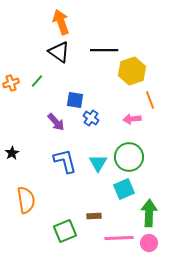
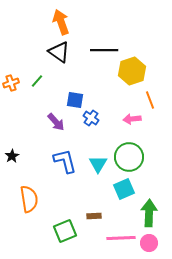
black star: moved 3 px down
cyan triangle: moved 1 px down
orange semicircle: moved 3 px right, 1 px up
pink line: moved 2 px right
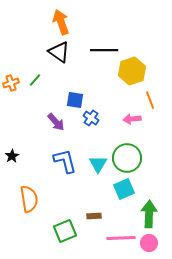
green line: moved 2 px left, 1 px up
green circle: moved 2 px left, 1 px down
green arrow: moved 1 px down
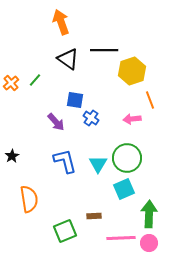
black triangle: moved 9 px right, 7 px down
orange cross: rotated 21 degrees counterclockwise
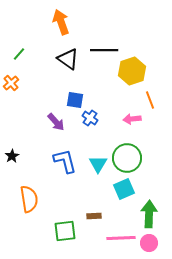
green line: moved 16 px left, 26 px up
blue cross: moved 1 px left
green square: rotated 15 degrees clockwise
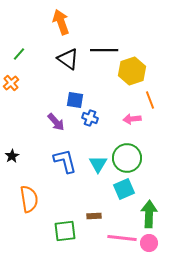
blue cross: rotated 14 degrees counterclockwise
pink line: moved 1 px right; rotated 8 degrees clockwise
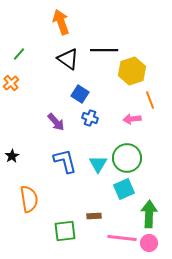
blue square: moved 5 px right, 6 px up; rotated 24 degrees clockwise
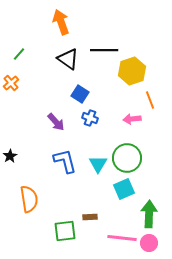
black star: moved 2 px left
brown rectangle: moved 4 px left, 1 px down
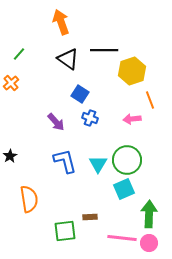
green circle: moved 2 px down
